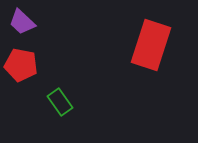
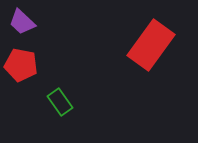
red rectangle: rotated 18 degrees clockwise
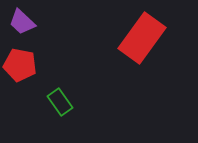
red rectangle: moved 9 px left, 7 px up
red pentagon: moved 1 px left
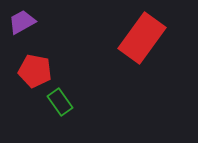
purple trapezoid: rotated 108 degrees clockwise
red pentagon: moved 15 px right, 6 px down
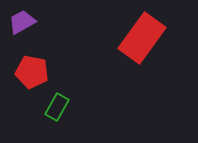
red pentagon: moved 3 px left, 1 px down
green rectangle: moved 3 px left, 5 px down; rotated 64 degrees clockwise
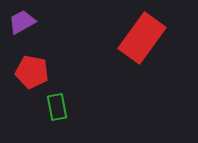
green rectangle: rotated 40 degrees counterclockwise
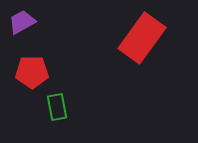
red pentagon: rotated 12 degrees counterclockwise
